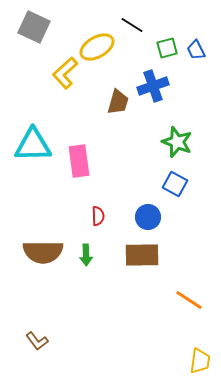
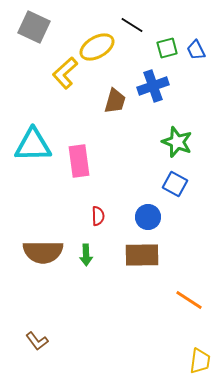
brown trapezoid: moved 3 px left, 1 px up
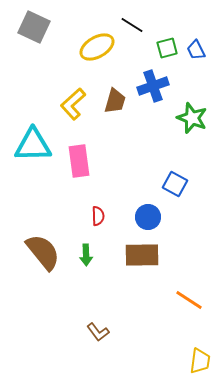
yellow L-shape: moved 8 px right, 31 px down
green star: moved 15 px right, 24 px up
brown semicircle: rotated 129 degrees counterclockwise
brown L-shape: moved 61 px right, 9 px up
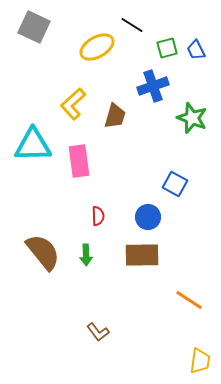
brown trapezoid: moved 15 px down
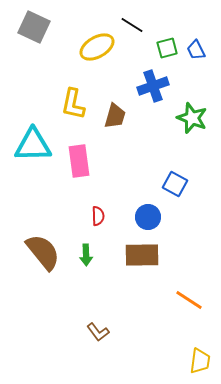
yellow L-shape: rotated 36 degrees counterclockwise
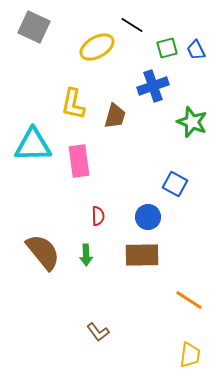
green star: moved 4 px down
yellow trapezoid: moved 10 px left, 6 px up
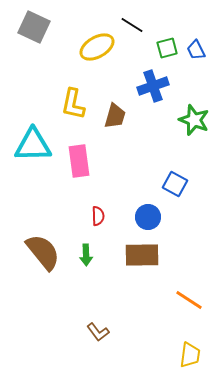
green star: moved 2 px right, 2 px up
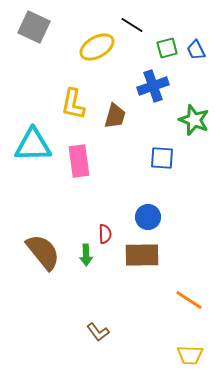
blue square: moved 13 px left, 26 px up; rotated 25 degrees counterclockwise
red semicircle: moved 7 px right, 18 px down
yellow trapezoid: rotated 84 degrees clockwise
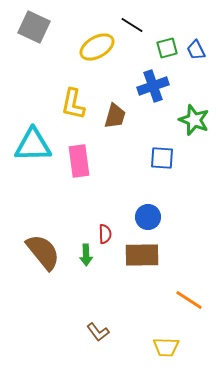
yellow trapezoid: moved 24 px left, 8 px up
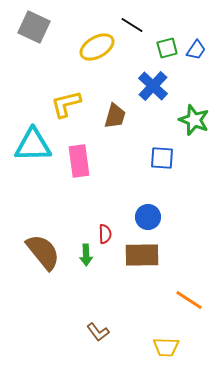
blue trapezoid: rotated 120 degrees counterclockwise
blue cross: rotated 28 degrees counterclockwise
yellow L-shape: moved 7 px left; rotated 64 degrees clockwise
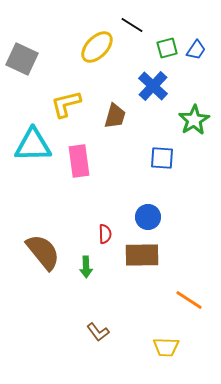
gray square: moved 12 px left, 32 px down
yellow ellipse: rotated 16 degrees counterclockwise
green star: rotated 20 degrees clockwise
green arrow: moved 12 px down
